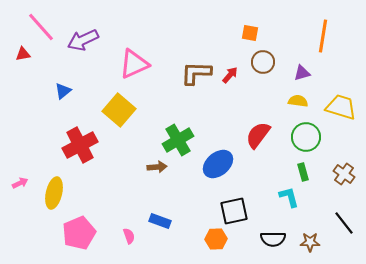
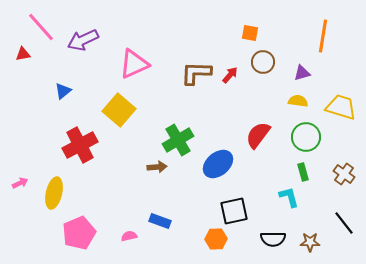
pink semicircle: rotated 84 degrees counterclockwise
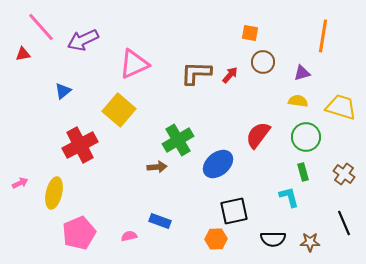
black line: rotated 15 degrees clockwise
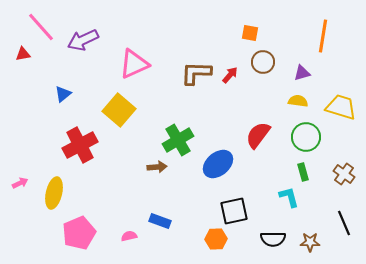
blue triangle: moved 3 px down
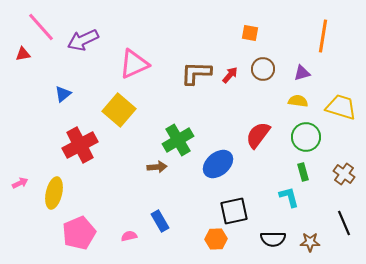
brown circle: moved 7 px down
blue rectangle: rotated 40 degrees clockwise
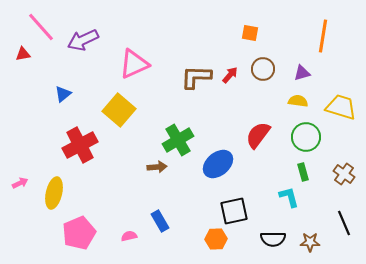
brown L-shape: moved 4 px down
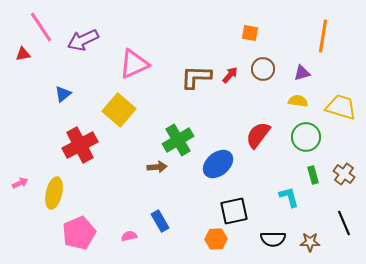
pink line: rotated 8 degrees clockwise
green rectangle: moved 10 px right, 3 px down
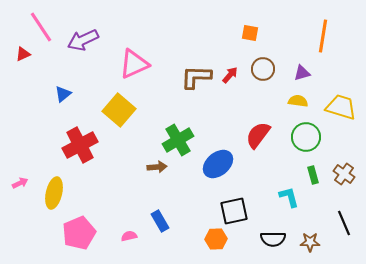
red triangle: rotated 14 degrees counterclockwise
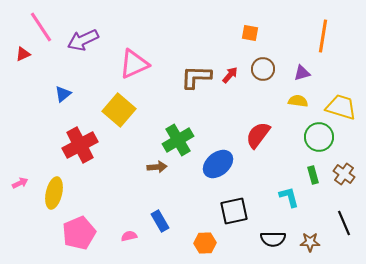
green circle: moved 13 px right
orange hexagon: moved 11 px left, 4 px down
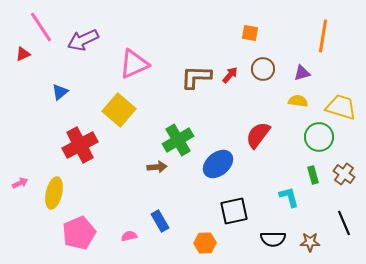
blue triangle: moved 3 px left, 2 px up
